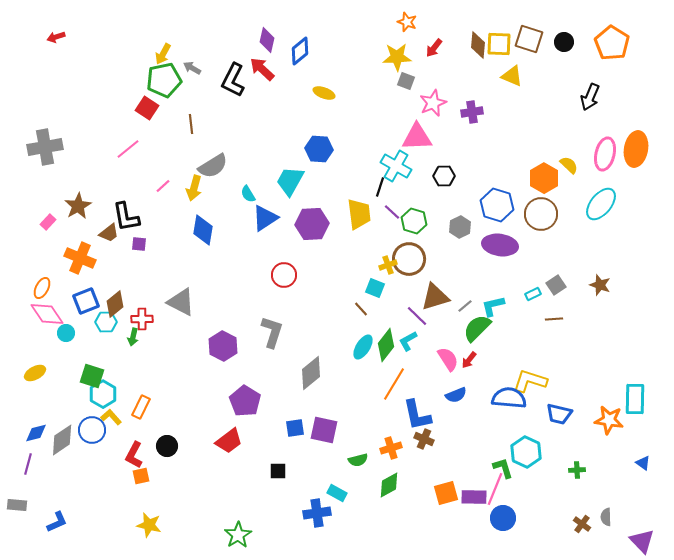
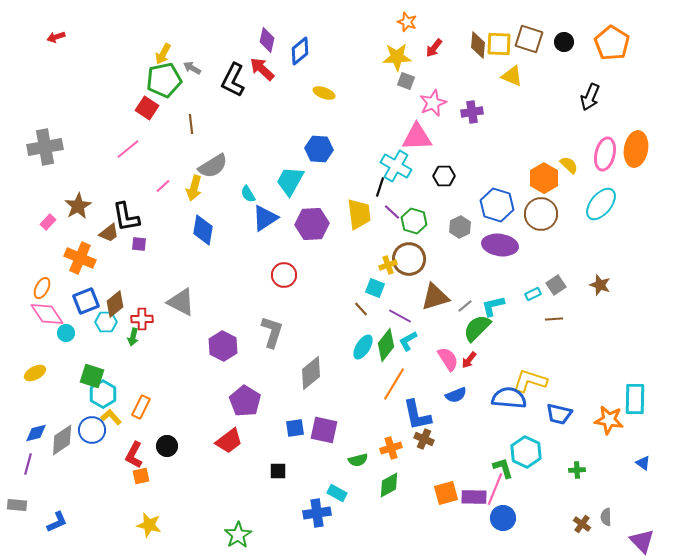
purple line at (417, 316): moved 17 px left; rotated 15 degrees counterclockwise
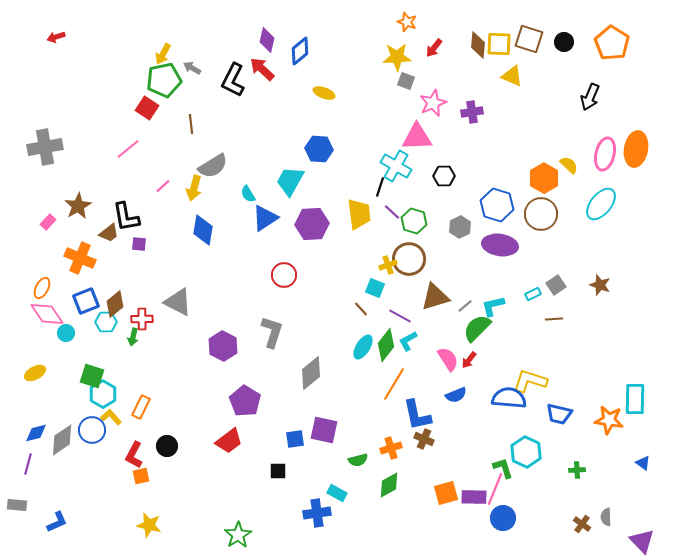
gray triangle at (181, 302): moved 3 px left
blue square at (295, 428): moved 11 px down
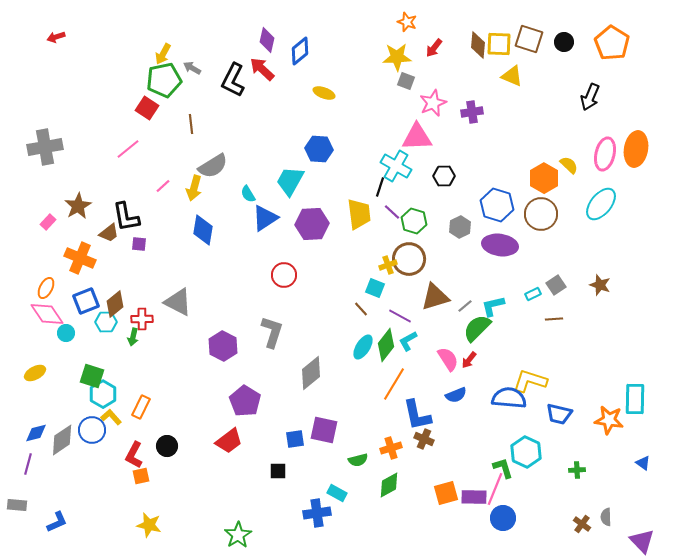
orange ellipse at (42, 288): moved 4 px right
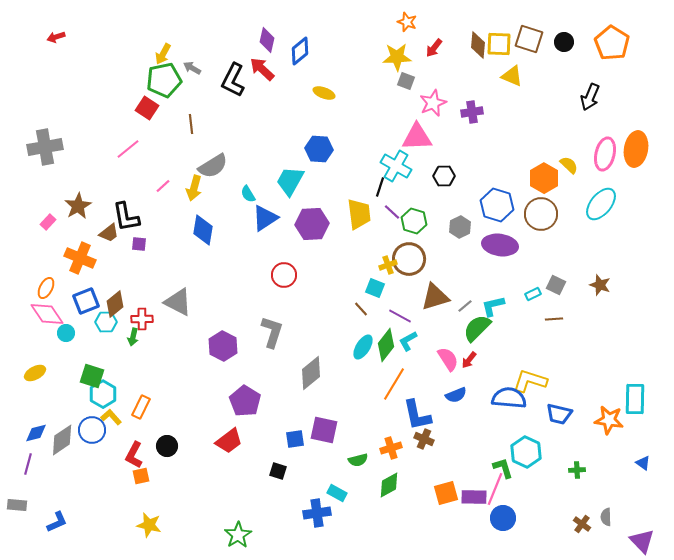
gray square at (556, 285): rotated 30 degrees counterclockwise
black square at (278, 471): rotated 18 degrees clockwise
